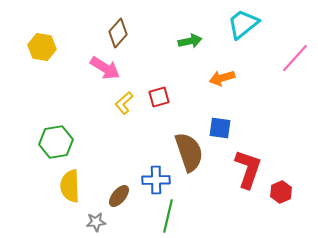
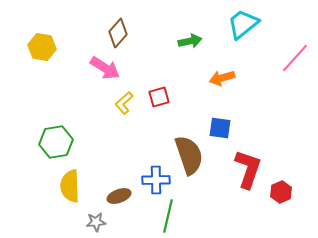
brown semicircle: moved 3 px down
brown ellipse: rotated 30 degrees clockwise
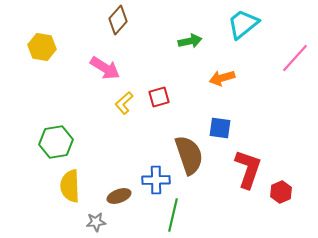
brown diamond: moved 13 px up
green line: moved 5 px right, 1 px up
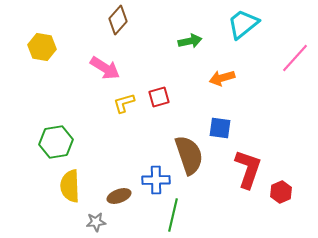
yellow L-shape: rotated 25 degrees clockwise
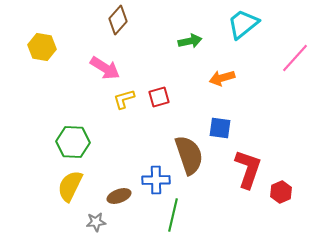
yellow L-shape: moved 4 px up
green hexagon: moved 17 px right; rotated 12 degrees clockwise
yellow semicircle: rotated 28 degrees clockwise
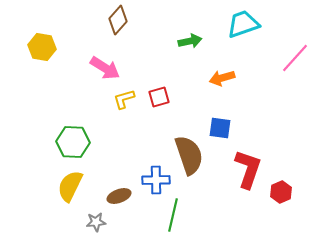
cyan trapezoid: rotated 20 degrees clockwise
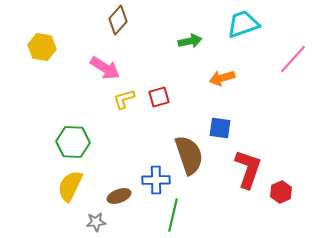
pink line: moved 2 px left, 1 px down
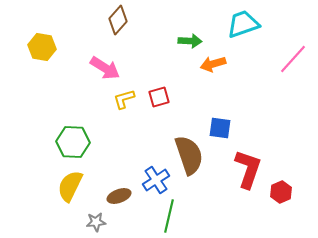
green arrow: rotated 15 degrees clockwise
orange arrow: moved 9 px left, 14 px up
blue cross: rotated 32 degrees counterclockwise
green line: moved 4 px left, 1 px down
